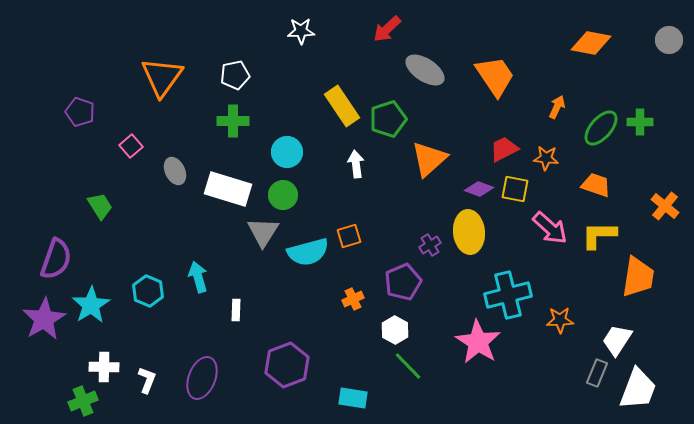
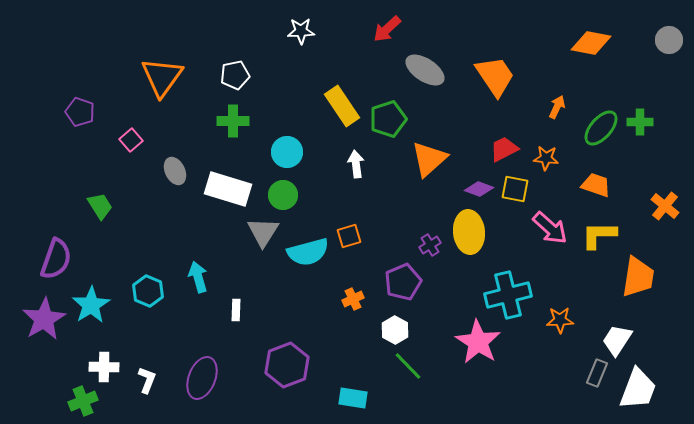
pink square at (131, 146): moved 6 px up
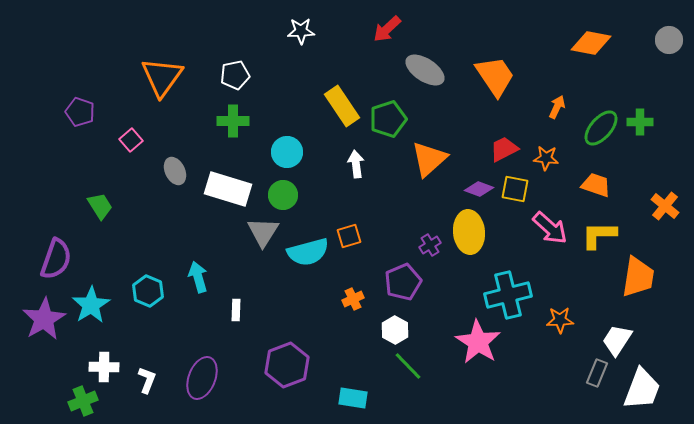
white trapezoid at (638, 389): moved 4 px right
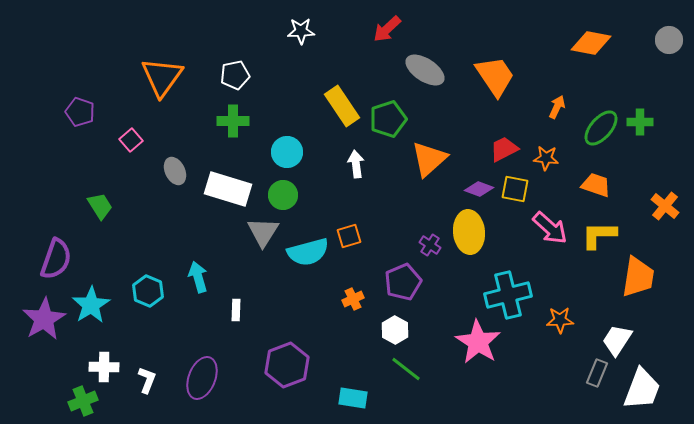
purple cross at (430, 245): rotated 25 degrees counterclockwise
green line at (408, 366): moved 2 px left, 3 px down; rotated 8 degrees counterclockwise
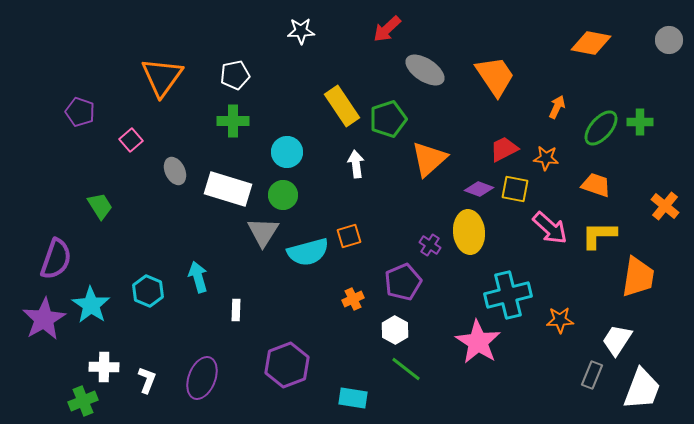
cyan star at (91, 305): rotated 6 degrees counterclockwise
gray rectangle at (597, 373): moved 5 px left, 2 px down
